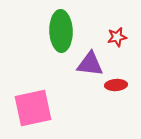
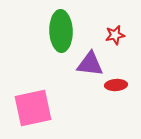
red star: moved 2 px left, 2 px up
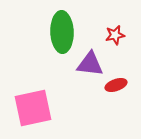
green ellipse: moved 1 px right, 1 px down
red ellipse: rotated 15 degrees counterclockwise
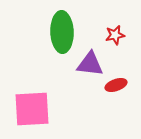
pink square: moved 1 px left, 1 px down; rotated 9 degrees clockwise
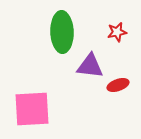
red star: moved 2 px right, 3 px up
purple triangle: moved 2 px down
red ellipse: moved 2 px right
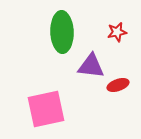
purple triangle: moved 1 px right
pink square: moved 14 px right; rotated 9 degrees counterclockwise
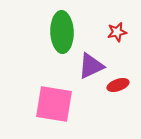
purple triangle: rotated 32 degrees counterclockwise
pink square: moved 8 px right, 5 px up; rotated 21 degrees clockwise
